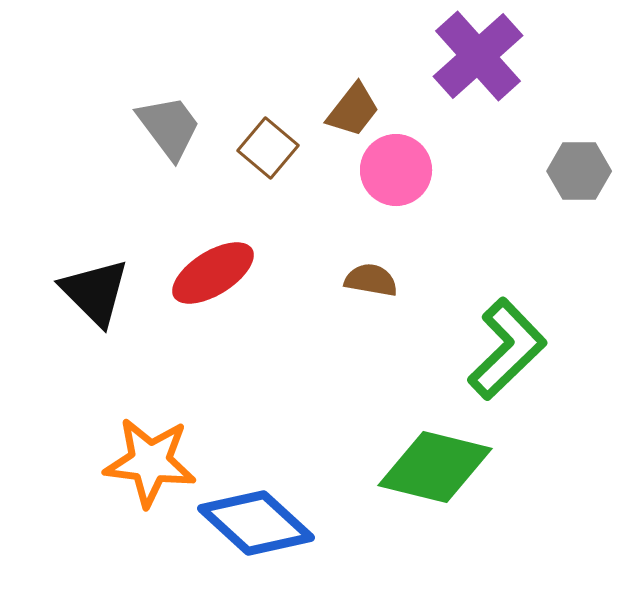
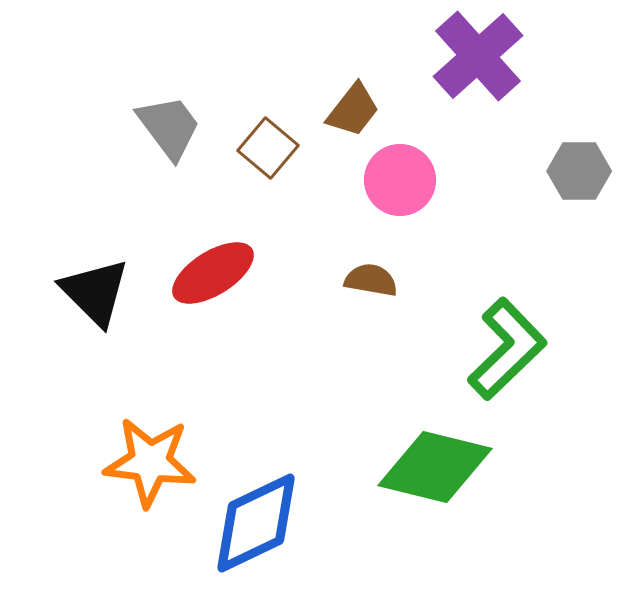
pink circle: moved 4 px right, 10 px down
blue diamond: rotated 68 degrees counterclockwise
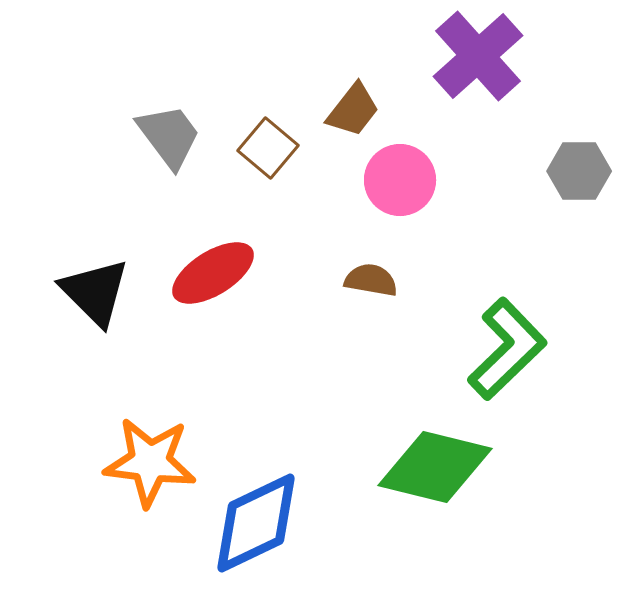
gray trapezoid: moved 9 px down
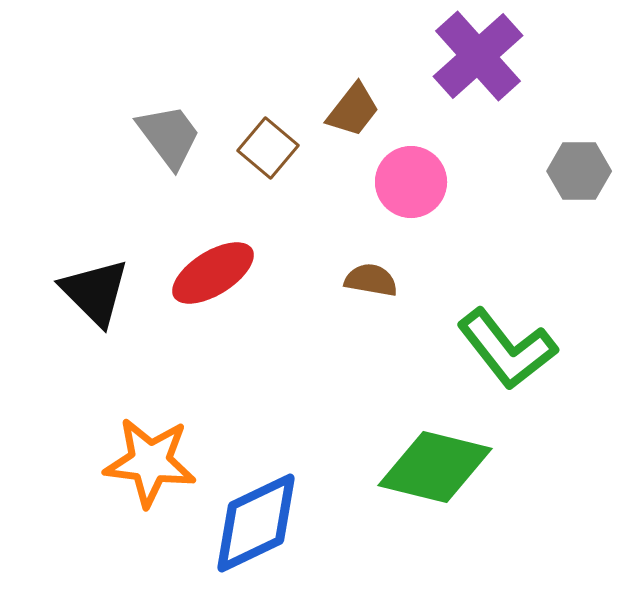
pink circle: moved 11 px right, 2 px down
green L-shape: rotated 96 degrees clockwise
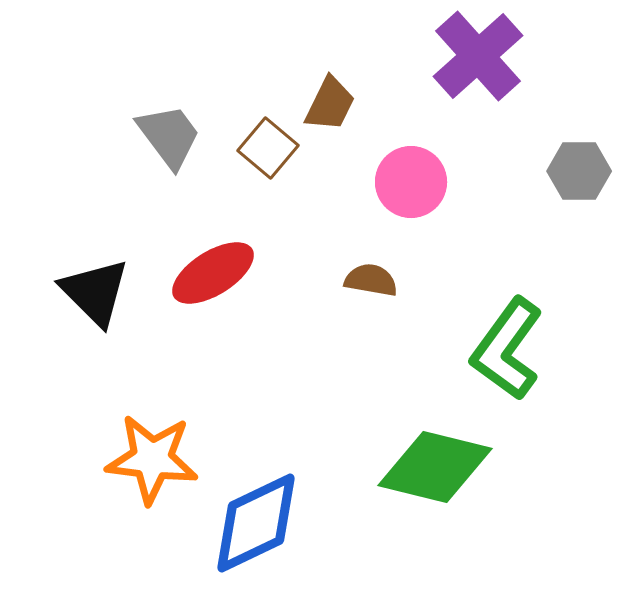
brown trapezoid: moved 23 px left, 6 px up; rotated 12 degrees counterclockwise
green L-shape: rotated 74 degrees clockwise
orange star: moved 2 px right, 3 px up
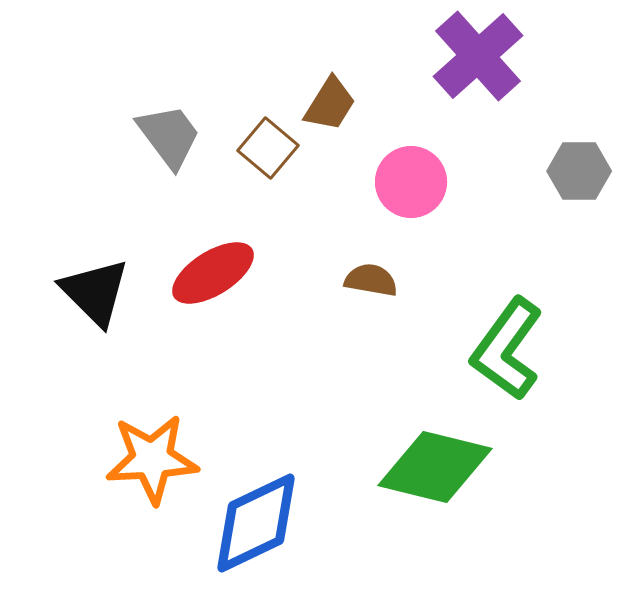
brown trapezoid: rotated 6 degrees clockwise
orange star: rotated 10 degrees counterclockwise
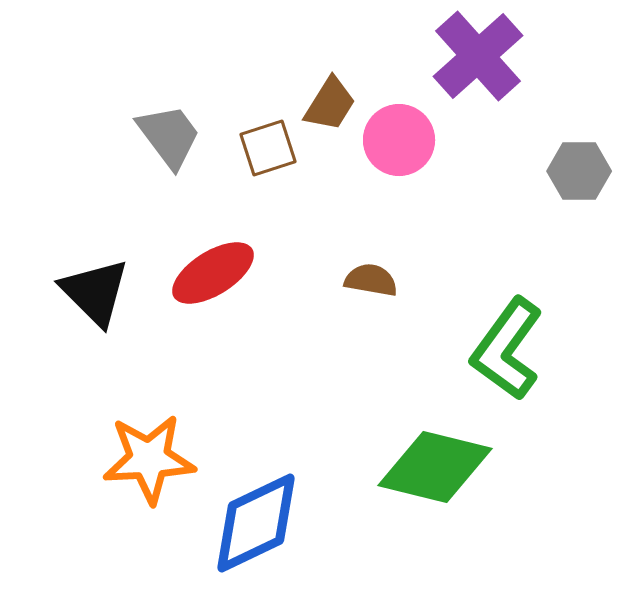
brown square: rotated 32 degrees clockwise
pink circle: moved 12 px left, 42 px up
orange star: moved 3 px left
